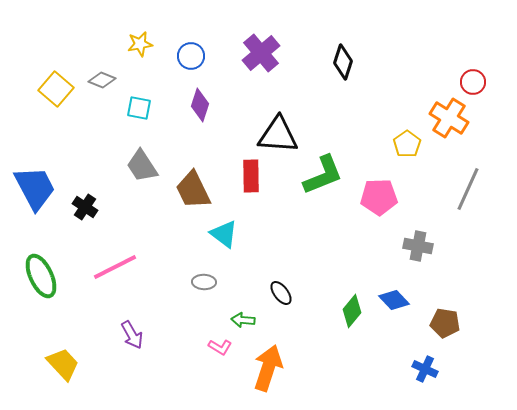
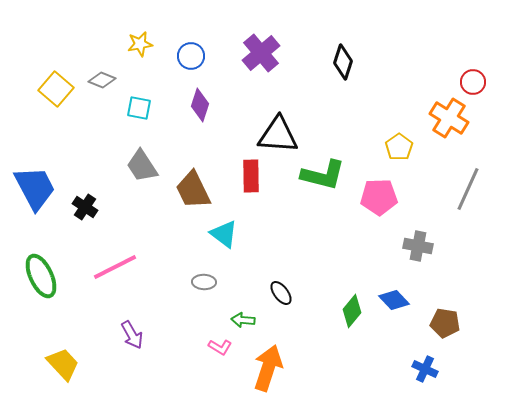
yellow pentagon: moved 8 px left, 3 px down
green L-shape: rotated 36 degrees clockwise
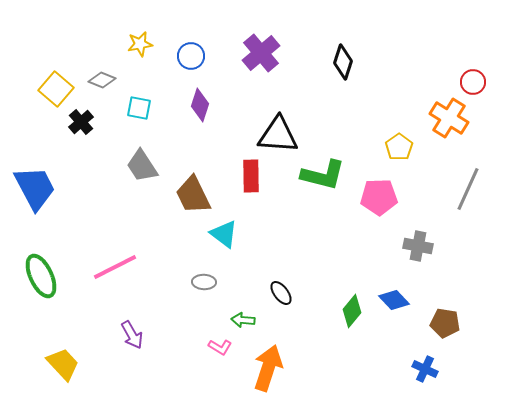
brown trapezoid: moved 5 px down
black cross: moved 4 px left, 85 px up; rotated 15 degrees clockwise
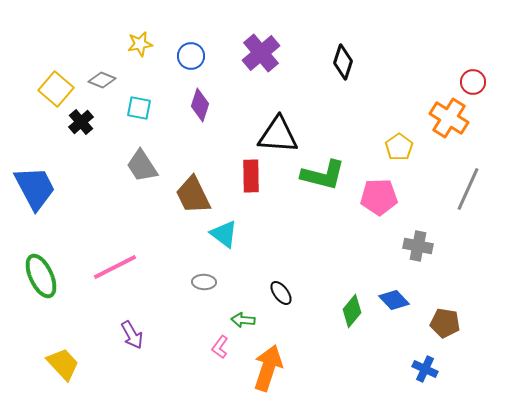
pink L-shape: rotated 95 degrees clockwise
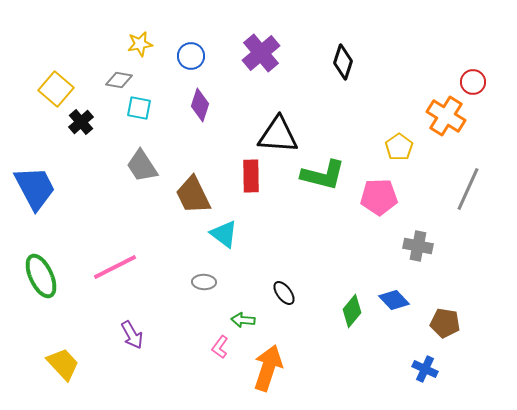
gray diamond: moved 17 px right; rotated 12 degrees counterclockwise
orange cross: moved 3 px left, 2 px up
black ellipse: moved 3 px right
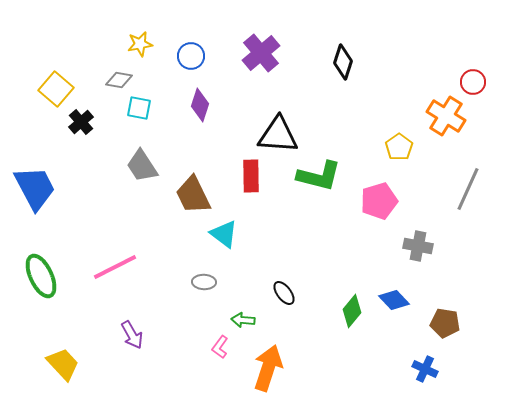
green L-shape: moved 4 px left, 1 px down
pink pentagon: moved 4 px down; rotated 15 degrees counterclockwise
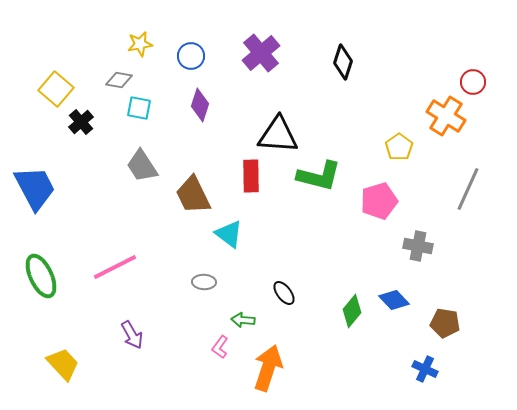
cyan triangle: moved 5 px right
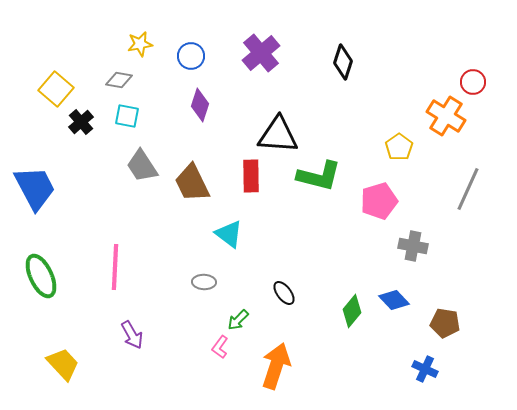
cyan square: moved 12 px left, 8 px down
brown trapezoid: moved 1 px left, 12 px up
gray cross: moved 5 px left
pink line: rotated 60 degrees counterclockwise
green arrow: moved 5 px left; rotated 50 degrees counterclockwise
orange arrow: moved 8 px right, 2 px up
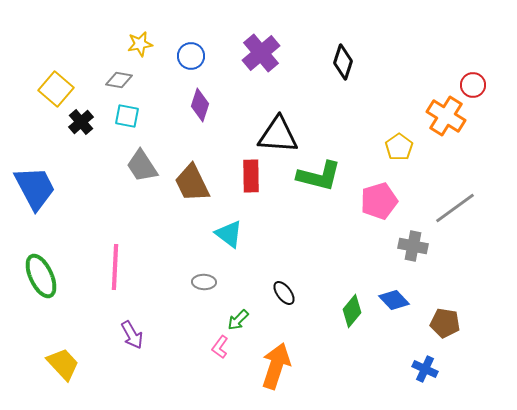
red circle: moved 3 px down
gray line: moved 13 px left, 19 px down; rotated 30 degrees clockwise
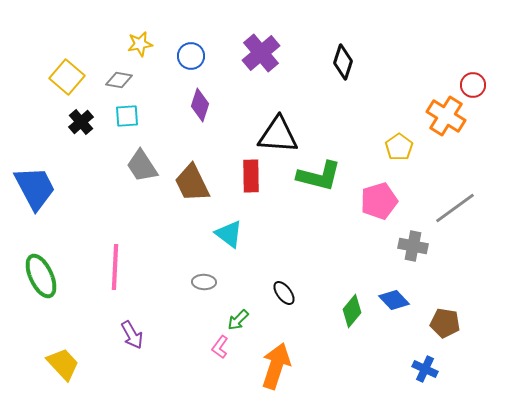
yellow square: moved 11 px right, 12 px up
cyan square: rotated 15 degrees counterclockwise
